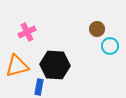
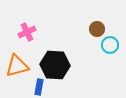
cyan circle: moved 1 px up
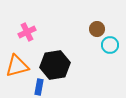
black hexagon: rotated 12 degrees counterclockwise
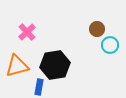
pink cross: rotated 18 degrees counterclockwise
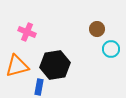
pink cross: rotated 24 degrees counterclockwise
cyan circle: moved 1 px right, 4 px down
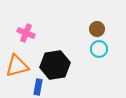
pink cross: moved 1 px left, 1 px down
cyan circle: moved 12 px left
blue rectangle: moved 1 px left
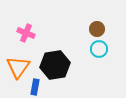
orange triangle: moved 1 px right, 1 px down; rotated 40 degrees counterclockwise
blue rectangle: moved 3 px left
